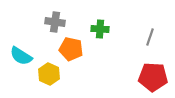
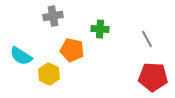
gray cross: moved 2 px left, 6 px up; rotated 18 degrees counterclockwise
gray line: moved 3 px left, 2 px down; rotated 48 degrees counterclockwise
orange pentagon: moved 1 px right, 1 px down
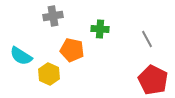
red pentagon: moved 3 px down; rotated 24 degrees clockwise
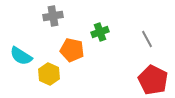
green cross: moved 3 px down; rotated 24 degrees counterclockwise
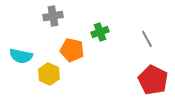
cyan semicircle: rotated 20 degrees counterclockwise
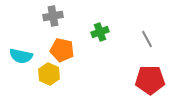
orange pentagon: moved 10 px left
red pentagon: moved 3 px left; rotated 28 degrees counterclockwise
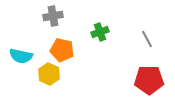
red pentagon: moved 1 px left
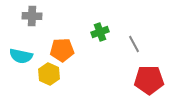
gray cross: moved 21 px left; rotated 12 degrees clockwise
gray line: moved 13 px left, 5 px down
orange pentagon: rotated 15 degrees counterclockwise
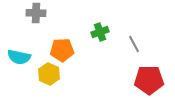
gray cross: moved 4 px right, 3 px up
cyan semicircle: moved 2 px left, 1 px down
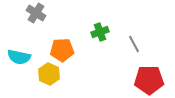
gray cross: rotated 30 degrees clockwise
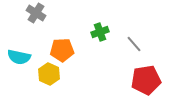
gray line: rotated 12 degrees counterclockwise
red pentagon: moved 3 px left; rotated 8 degrees counterclockwise
